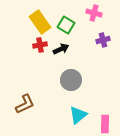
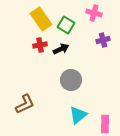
yellow rectangle: moved 1 px right, 3 px up
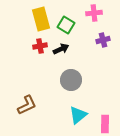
pink cross: rotated 21 degrees counterclockwise
yellow rectangle: rotated 20 degrees clockwise
red cross: moved 1 px down
brown L-shape: moved 2 px right, 1 px down
